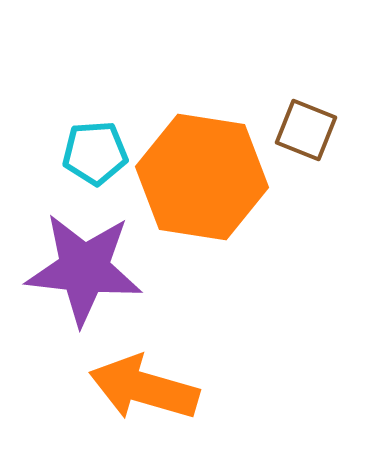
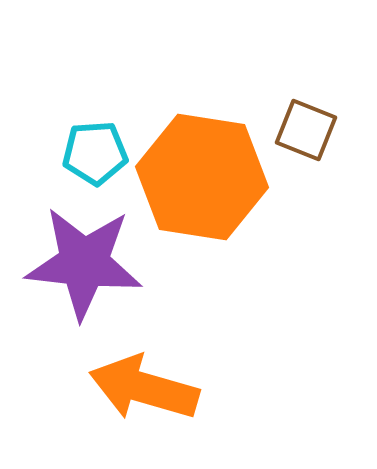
purple star: moved 6 px up
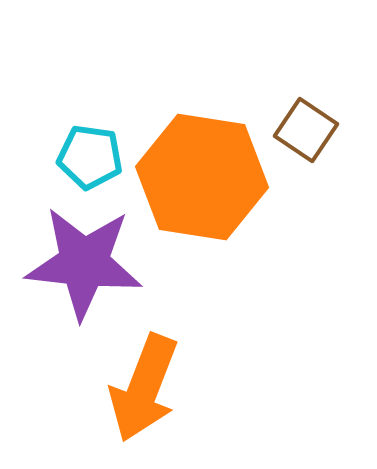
brown square: rotated 12 degrees clockwise
cyan pentagon: moved 5 px left, 4 px down; rotated 12 degrees clockwise
orange arrow: rotated 85 degrees counterclockwise
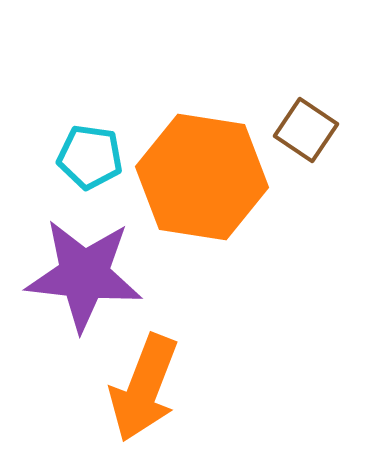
purple star: moved 12 px down
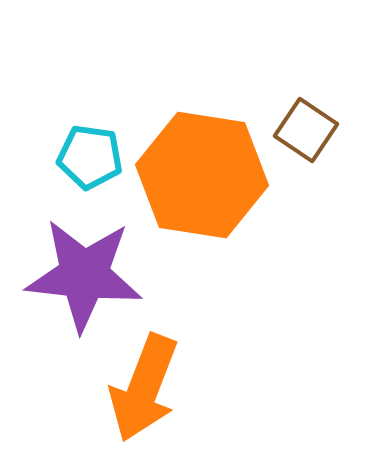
orange hexagon: moved 2 px up
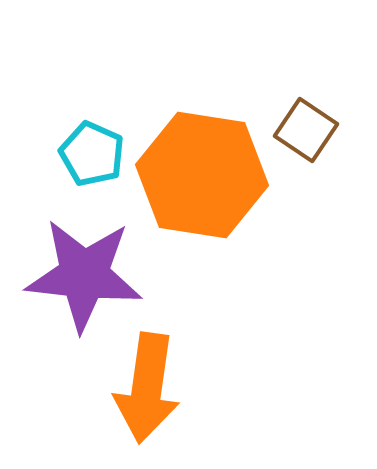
cyan pentagon: moved 2 px right, 3 px up; rotated 16 degrees clockwise
orange arrow: moved 3 px right; rotated 13 degrees counterclockwise
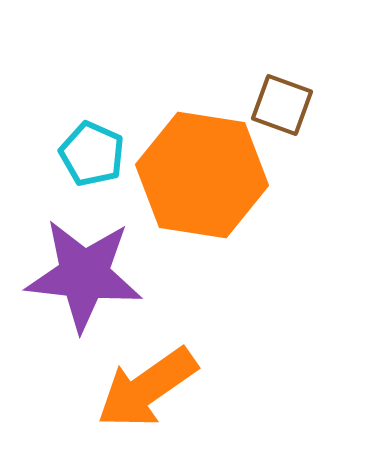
brown square: moved 24 px left, 25 px up; rotated 14 degrees counterclockwise
orange arrow: rotated 47 degrees clockwise
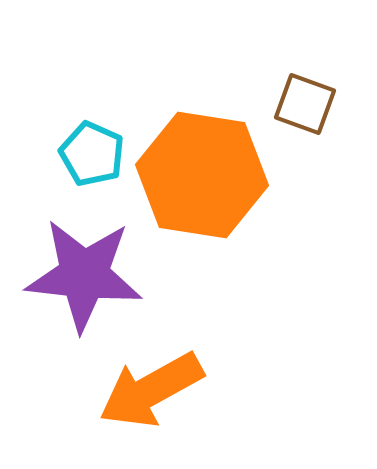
brown square: moved 23 px right, 1 px up
orange arrow: moved 4 px right, 2 px down; rotated 6 degrees clockwise
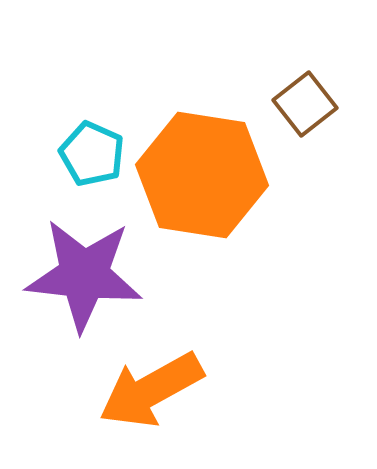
brown square: rotated 32 degrees clockwise
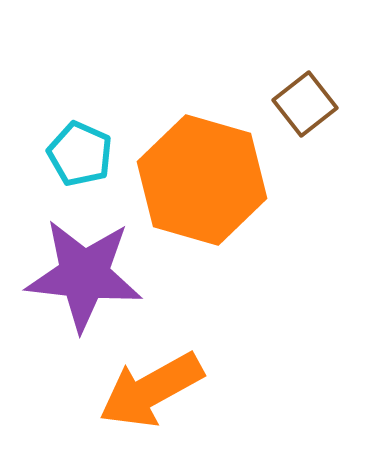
cyan pentagon: moved 12 px left
orange hexagon: moved 5 px down; rotated 7 degrees clockwise
